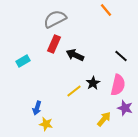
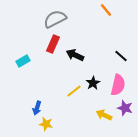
red rectangle: moved 1 px left
yellow arrow: moved 4 px up; rotated 105 degrees counterclockwise
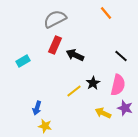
orange line: moved 3 px down
red rectangle: moved 2 px right, 1 px down
yellow arrow: moved 1 px left, 2 px up
yellow star: moved 1 px left, 2 px down
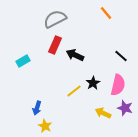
yellow star: rotated 16 degrees clockwise
